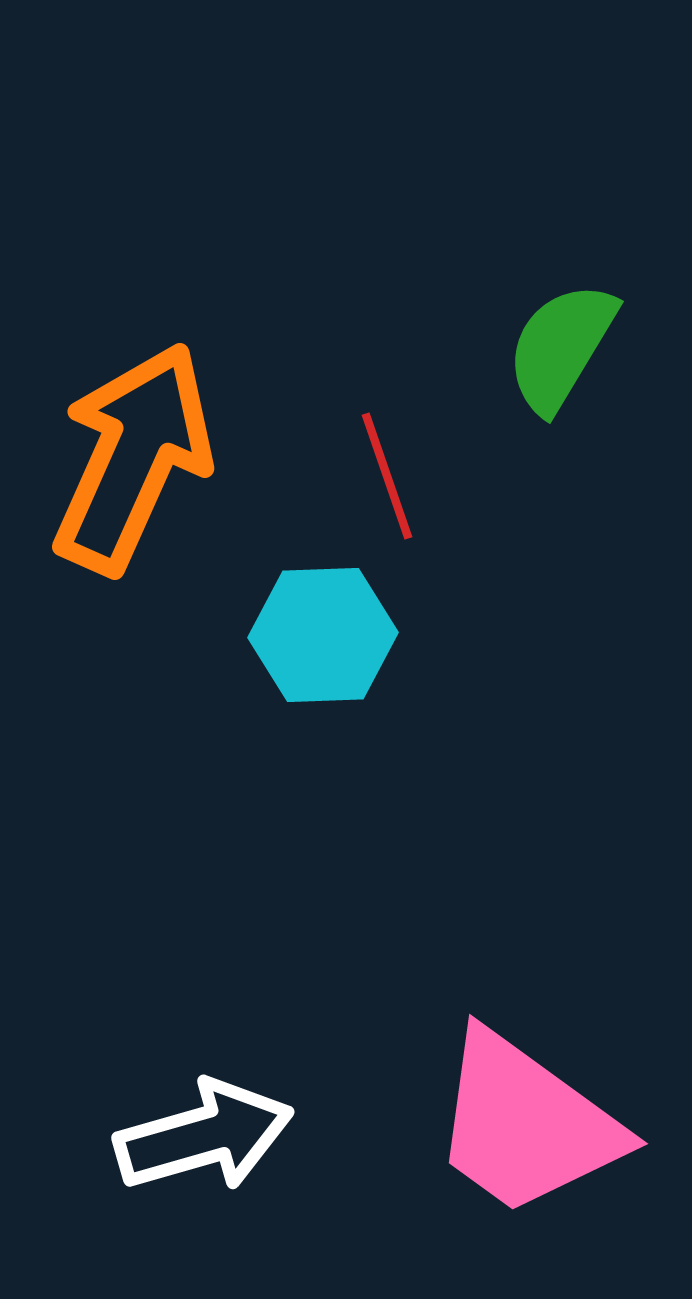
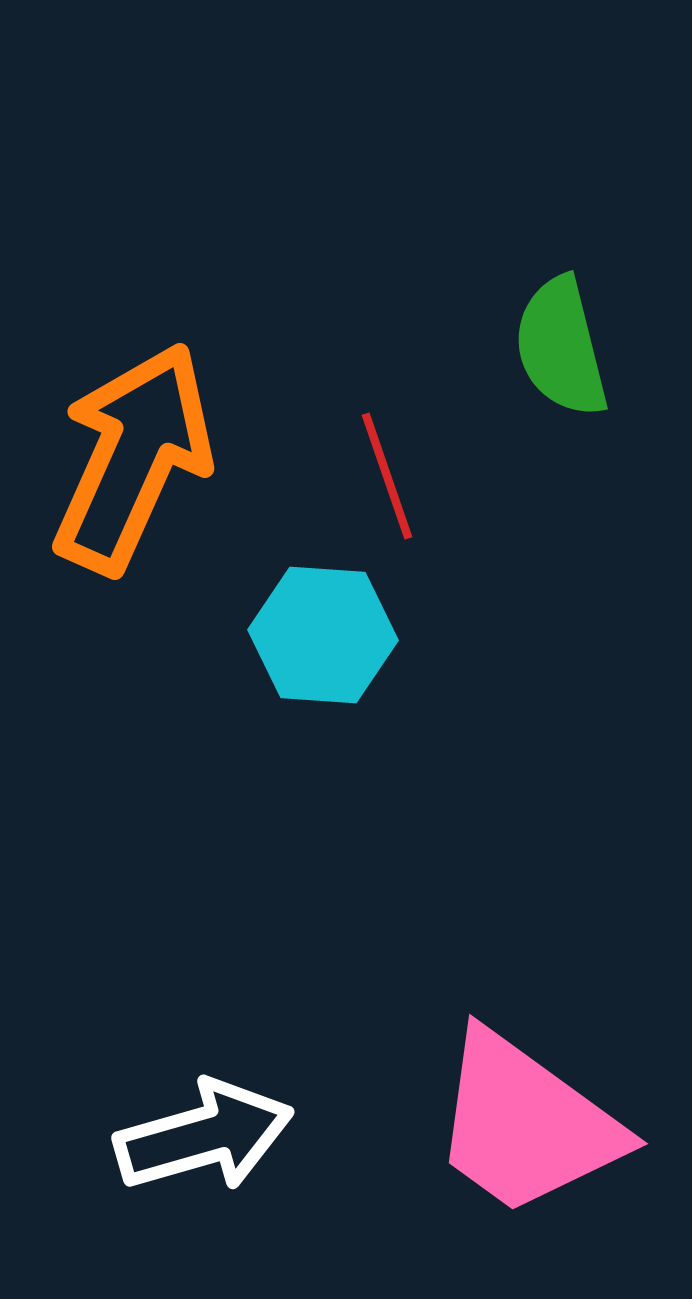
green semicircle: rotated 45 degrees counterclockwise
cyan hexagon: rotated 6 degrees clockwise
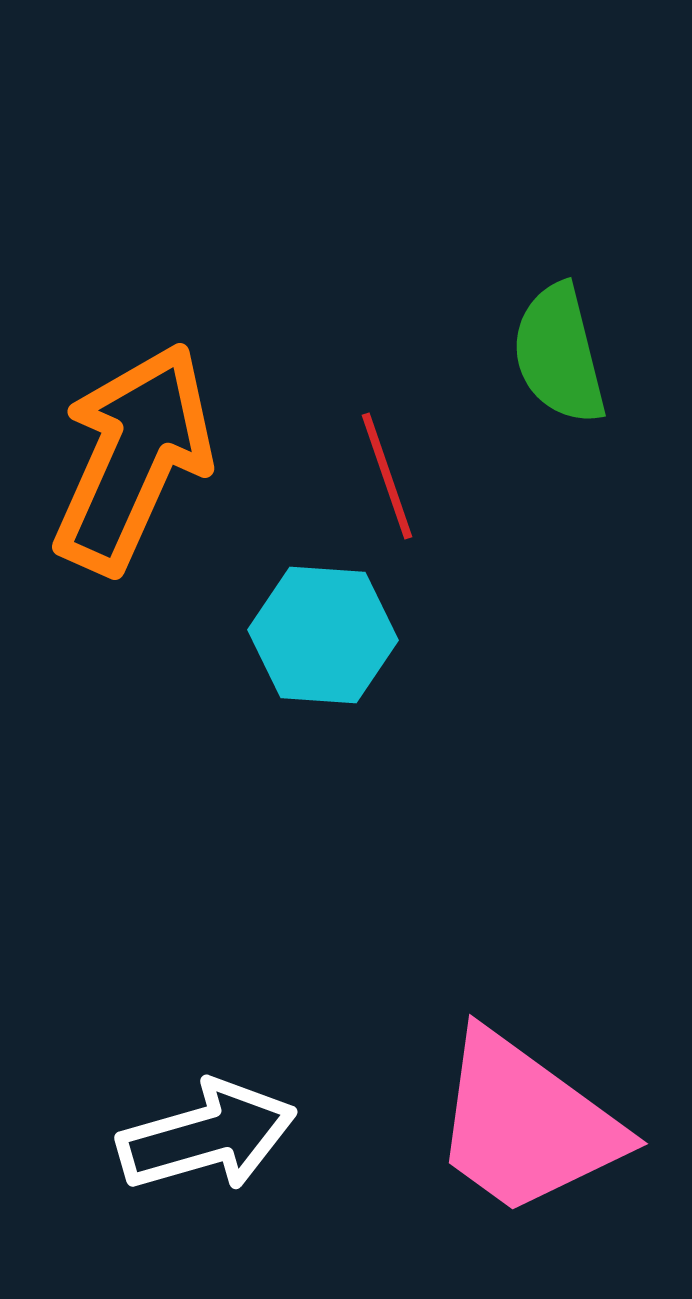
green semicircle: moved 2 px left, 7 px down
white arrow: moved 3 px right
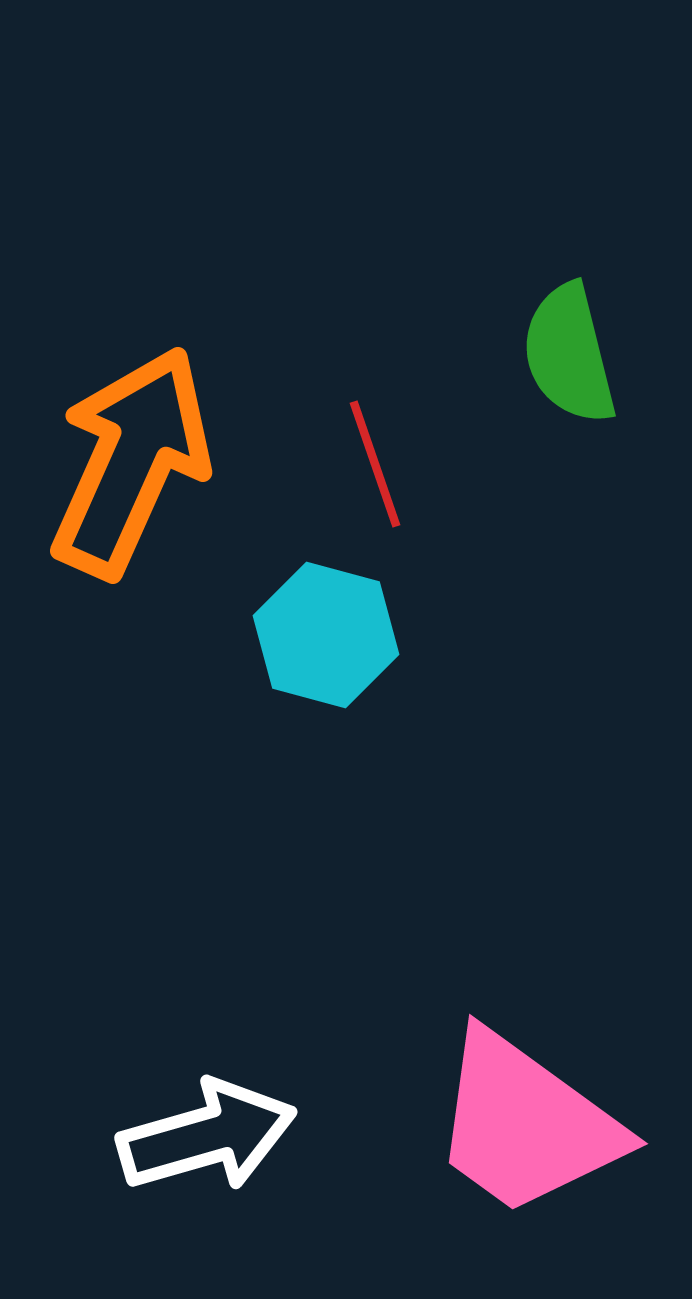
green semicircle: moved 10 px right
orange arrow: moved 2 px left, 4 px down
red line: moved 12 px left, 12 px up
cyan hexagon: moved 3 px right; rotated 11 degrees clockwise
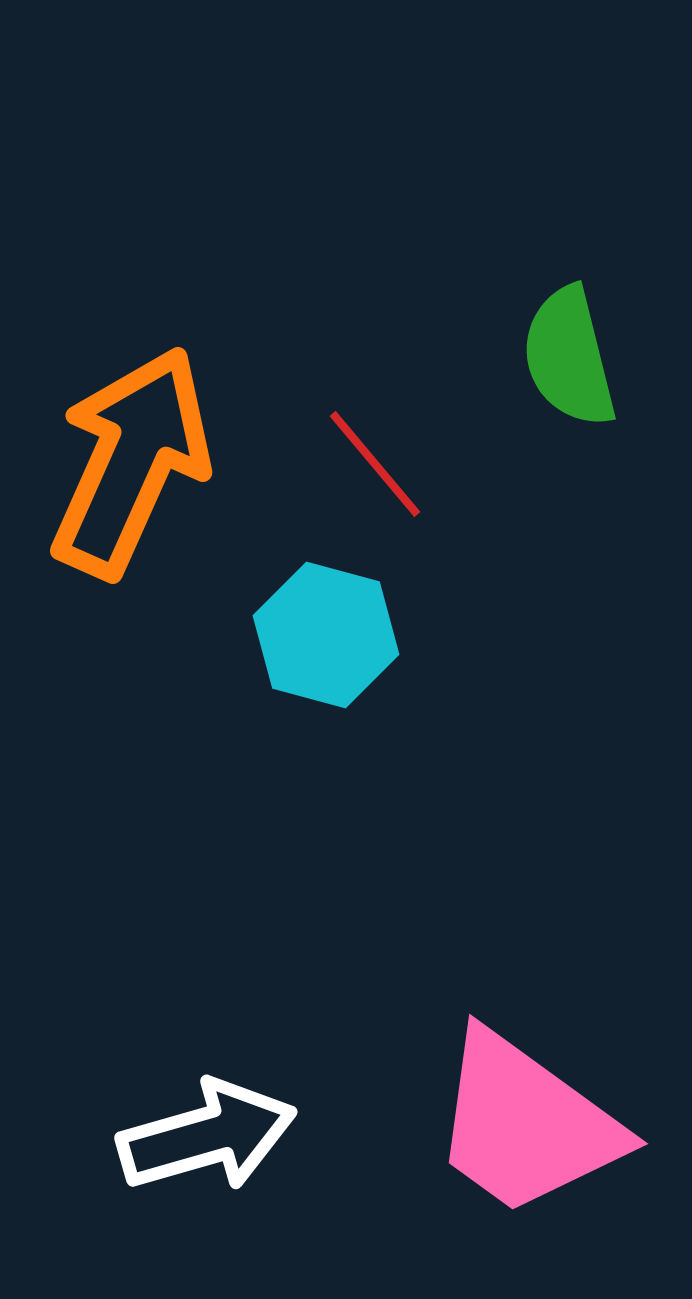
green semicircle: moved 3 px down
red line: rotated 21 degrees counterclockwise
